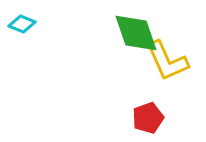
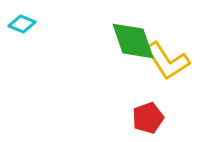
green diamond: moved 3 px left, 8 px down
yellow L-shape: rotated 9 degrees counterclockwise
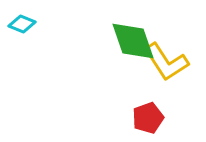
yellow L-shape: moved 1 px left, 1 px down
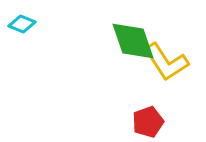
red pentagon: moved 4 px down
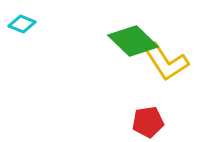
green diamond: rotated 27 degrees counterclockwise
red pentagon: rotated 12 degrees clockwise
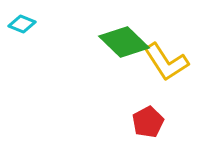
green diamond: moved 9 px left, 1 px down
red pentagon: rotated 20 degrees counterclockwise
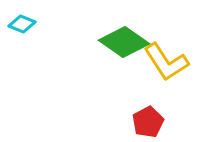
green diamond: rotated 9 degrees counterclockwise
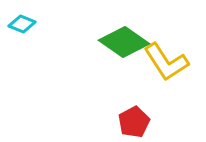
red pentagon: moved 14 px left
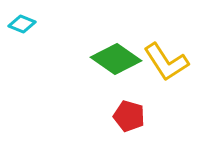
green diamond: moved 8 px left, 17 px down
red pentagon: moved 5 px left, 6 px up; rotated 28 degrees counterclockwise
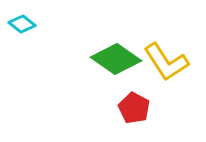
cyan diamond: rotated 16 degrees clockwise
red pentagon: moved 5 px right, 8 px up; rotated 12 degrees clockwise
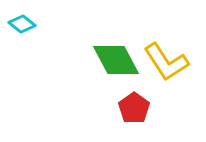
green diamond: moved 1 px down; rotated 27 degrees clockwise
red pentagon: rotated 8 degrees clockwise
